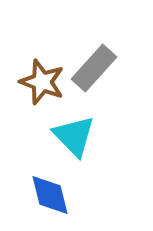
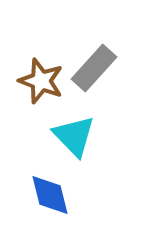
brown star: moved 1 px left, 1 px up
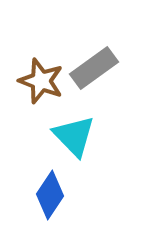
gray rectangle: rotated 12 degrees clockwise
blue diamond: rotated 48 degrees clockwise
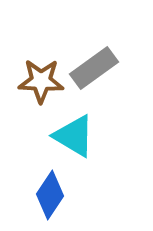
brown star: rotated 18 degrees counterclockwise
cyan triangle: rotated 15 degrees counterclockwise
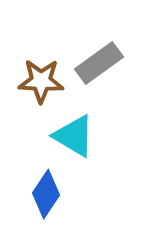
gray rectangle: moved 5 px right, 5 px up
blue diamond: moved 4 px left, 1 px up
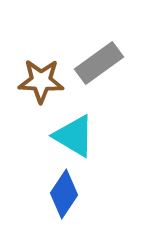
blue diamond: moved 18 px right
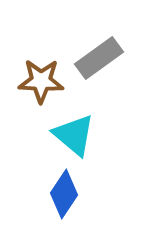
gray rectangle: moved 5 px up
cyan triangle: moved 1 px up; rotated 9 degrees clockwise
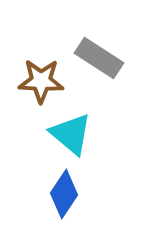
gray rectangle: rotated 69 degrees clockwise
cyan triangle: moved 3 px left, 1 px up
